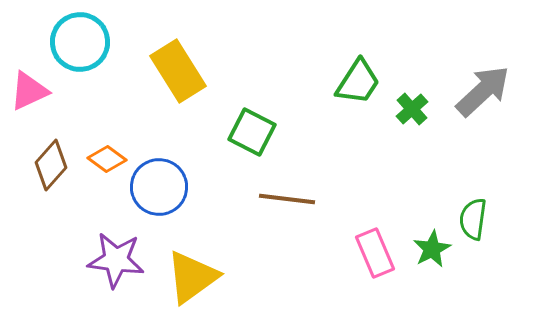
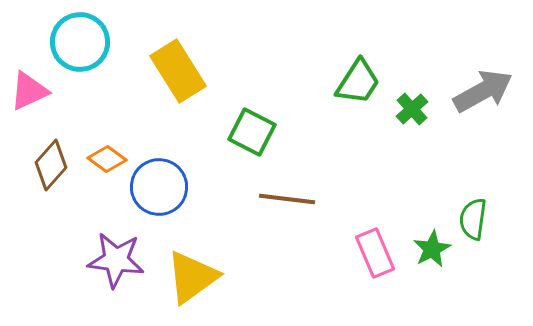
gray arrow: rotated 14 degrees clockwise
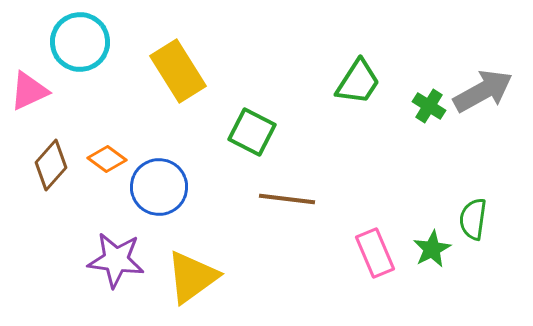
green cross: moved 17 px right, 3 px up; rotated 16 degrees counterclockwise
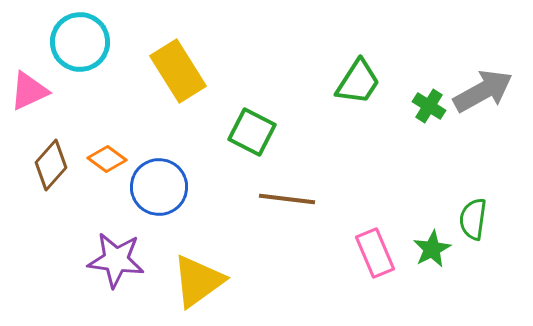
yellow triangle: moved 6 px right, 4 px down
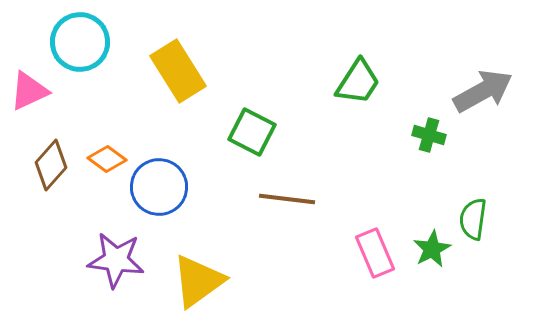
green cross: moved 29 px down; rotated 16 degrees counterclockwise
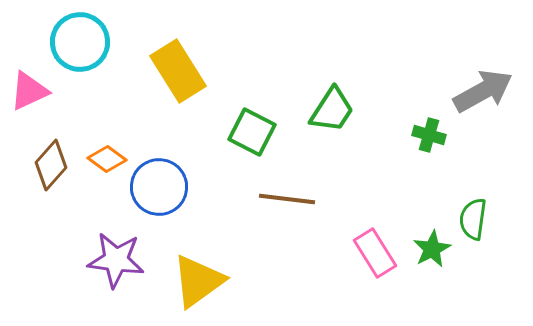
green trapezoid: moved 26 px left, 28 px down
pink rectangle: rotated 9 degrees counterclockwise
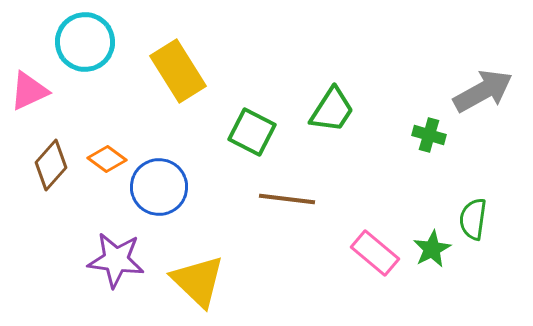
cyan circle: moved 5 px right
pink rectangle: rotated 18 degrees counterclockwise
yellow triangle: rotated 40 degrees counterclockwise
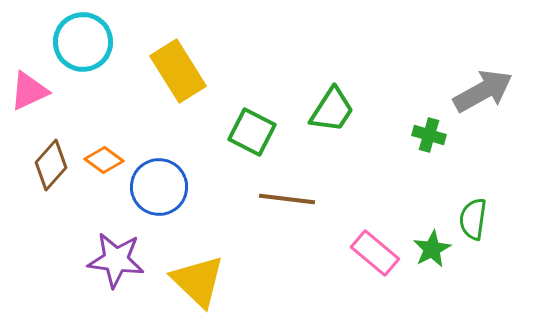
cyan circle: moved 2 px left
orange diamond: moved 3 px left, 1 px down
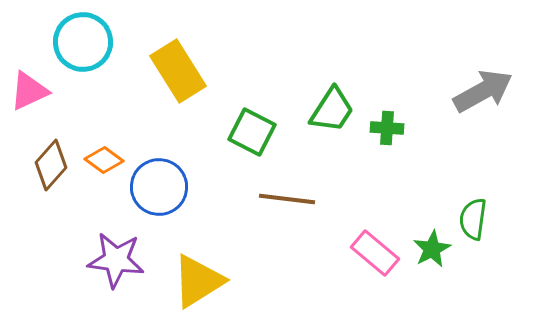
green cross: moved 42 px left, 7 px up; rotated 12 degrees counterclockwise
yellow triangle: rotated 44 degrees clockwise
